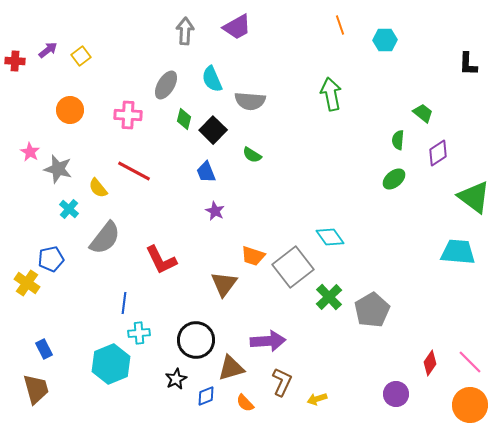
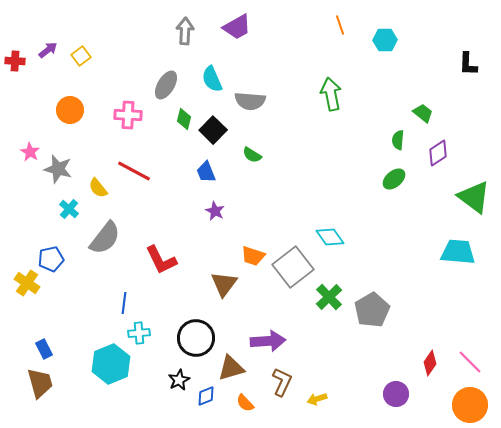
black circle at (196, 340): moved 2 px up
black star at (176, 379): moved 3 px right, 1 px down
brown trapezoid at (36, 389): moved 4 px right, 6 px up
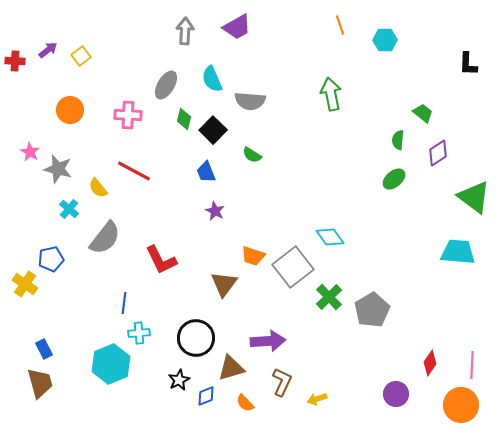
yellow cross at (27, 283): moved 2 px left, 1 px down
pink line at (470, 362): moved 2 px right, 3 px down; rotated 48 degrees clockwise
orange circle at (470, 405): moved 9 px left
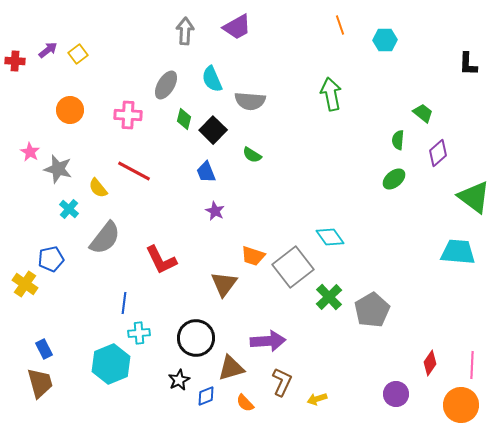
yellow square at (81, 56): moved 3 px left, 2 px up
purple diamond at (438, 153): rotated 8 degrees counterclockwise
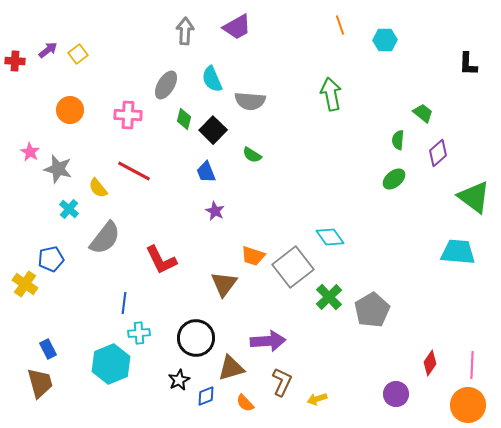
blue rectangle at (44, 349): moved 4 px right
orange circle at (461, 405): moved 7 px right
